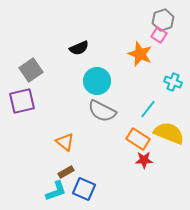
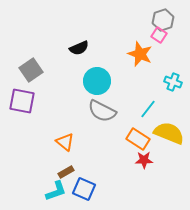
purple square: rotated 24 degrees clockwise
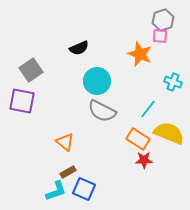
pink square: moved 1 px right, 1 px down; rotated 28 degrees counterclockwise
brown rectangle: moved 2 px right
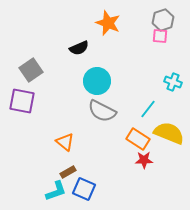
orange star: moved 32 px left, 31 px up
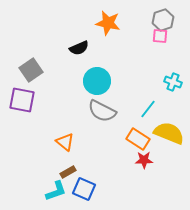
orange star: rotated 10 degrees counterclockwise
purple square: moved 1 px up
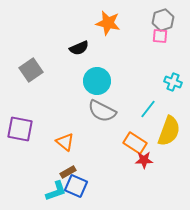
purple square: moved 2 px left, 29 px down
yellow semicircle: moved 2 px up; rotated 88 degrees clockwise
orange rectangle: moved 3 px left, 4 px down
blue square: moved 8 px left, 3 px up
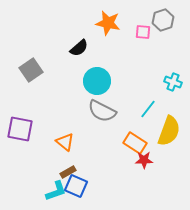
pink square: moved 17 px left, 4 px up
black semicircle: rotated 18 degrees counterclockwise
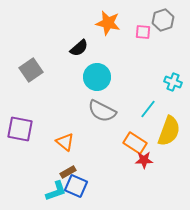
cyan circle: moved 4 px up
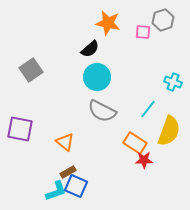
black semicircle: moved 11 px right, 1 px down
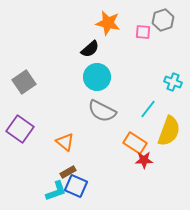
gray square: moved 7 px left, 12 px down
purple square: rotated 24 degrees clockwise
